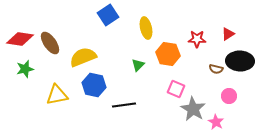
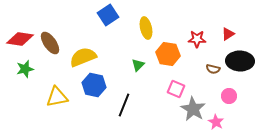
brown semicircle: moved 3 px left
yellow triangle: moved 2 px down
black line: rotated 60 degrees counterclockwise
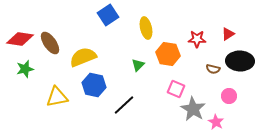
black line: rotated 25 degrees clockwise
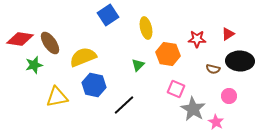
green star: moved 9 px right, 4 px up
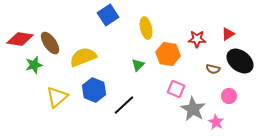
black ellipse: rotated 36 degrees clockwise
blue hexagon: moved 5 px down; rotated 10 degrees clockwise
yellow triangle: rotated 30 degrees counterclockwise
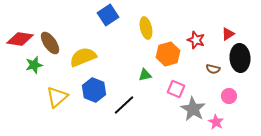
red star: moved 1 px left, 1 px down; rotated 18 degrees clockwise
orange hexagon: rotated 25 degrees counterclockwise
black ellipse: moved 3 px up; rotated 48 degrees clockwise
green triangle: moved 7 px right, 10 px down; rotated 32 degrees clockwise
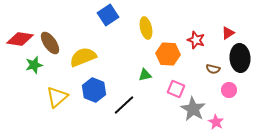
red triangle: moved 1 px up
orange hexagon: rotated 20 degrees clockwise
pink circle: moved 6 px up
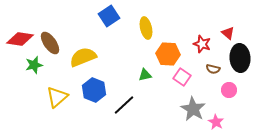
blue square: moved 1 px right, 1 px down
red triangle: rotated 48 degrees counterclockwise
red star: moved 6 px right, 4 px down
pink square: moved 6 px right, 12 px up; rotated 12 degrees clockwise
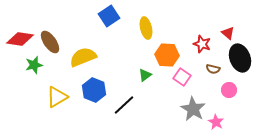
brown ellipse: moved 1 px up
orange hexagon: moved 1 px left, 1 px down
black ellipse: rotated 16 degrees counterclockwise
green triangle: rotated 24 degrees counterclockwise
yellow triangle: rotated 10 degrees clockwise
